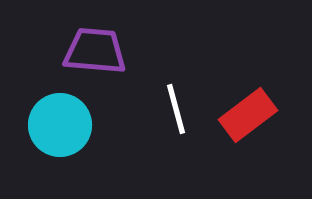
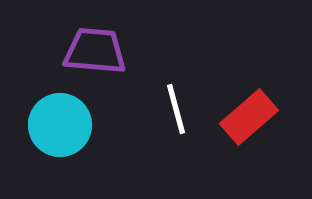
red rectangle: moved 1 px right, 2 px down; rotated 4 degrees counterclockwise
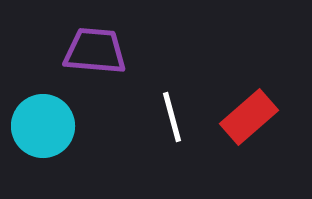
white line: moved 4 px left, 8 px down
cyan circle: moved 17 px left, 1 px down
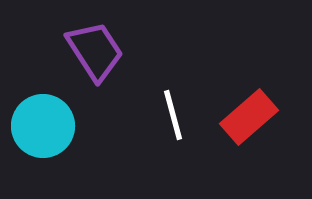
purple trapezoid: rotated 52 degrees clockwise
white line: moved 1 px right, 2 px up
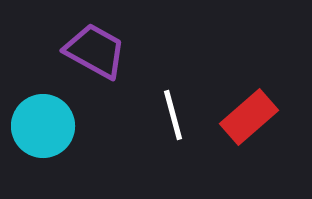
purple trapezoid: rotated 28 degrees counterclockwise
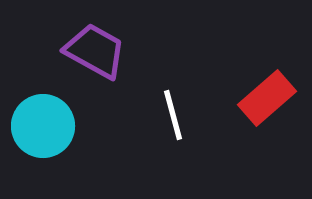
red rectangle: moved 18 px right, 19 px up
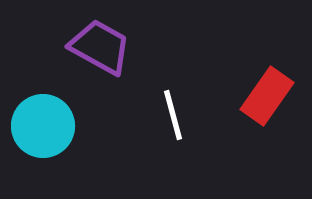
purple trapezoid: moved 5 px right, 4 px up
red rectangle: moved 2 px up; rotated 14 degrees counterclockwise
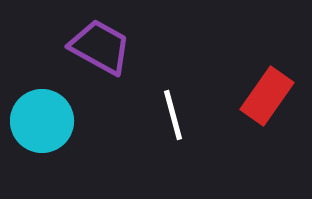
cyan circle: moved 1 px left, 5 px up
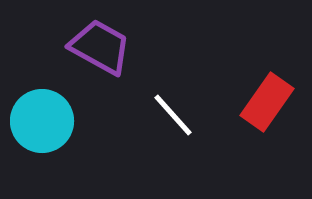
red rectangle: moved 6 px down
white line: rotated 27 degrees counterclockwise
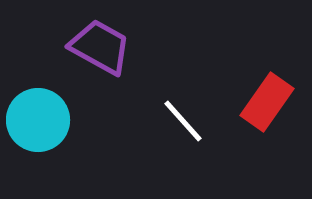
white line: moved 10 px right, 6 px down
cyan circle: moved 4 px left, 1 px up
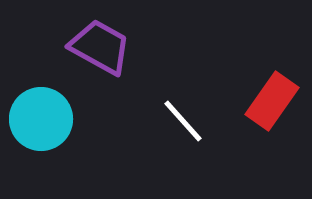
red rectangle: moved 5 px right, 1 px up
cyan circle: moved 3 px right, 1 px up
